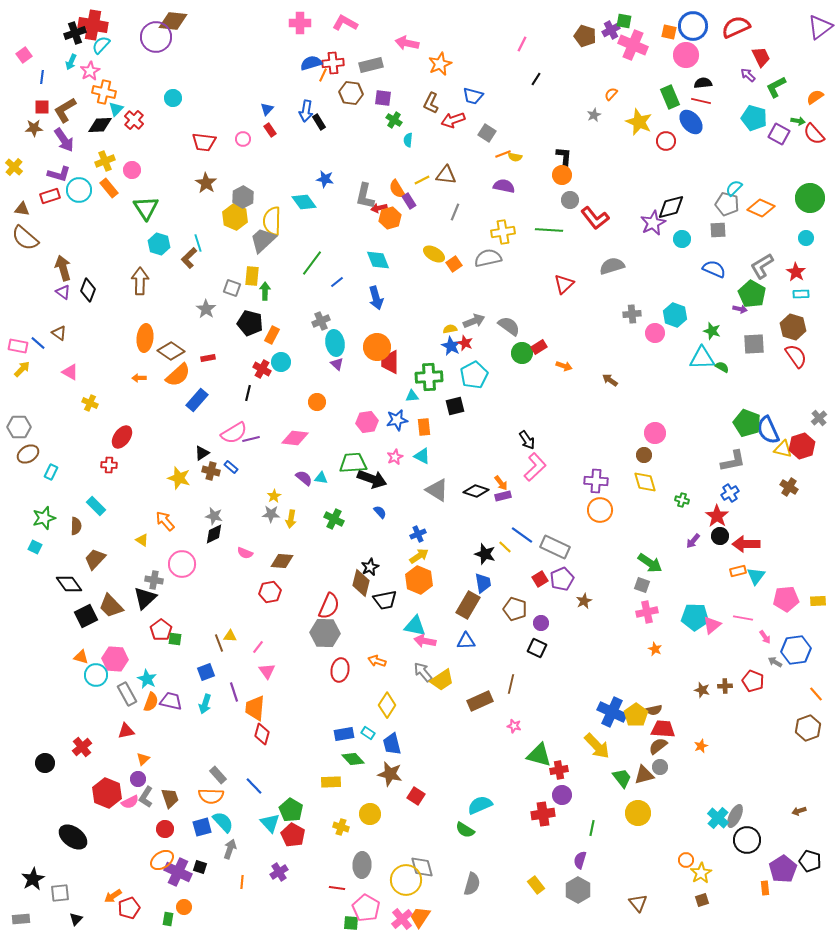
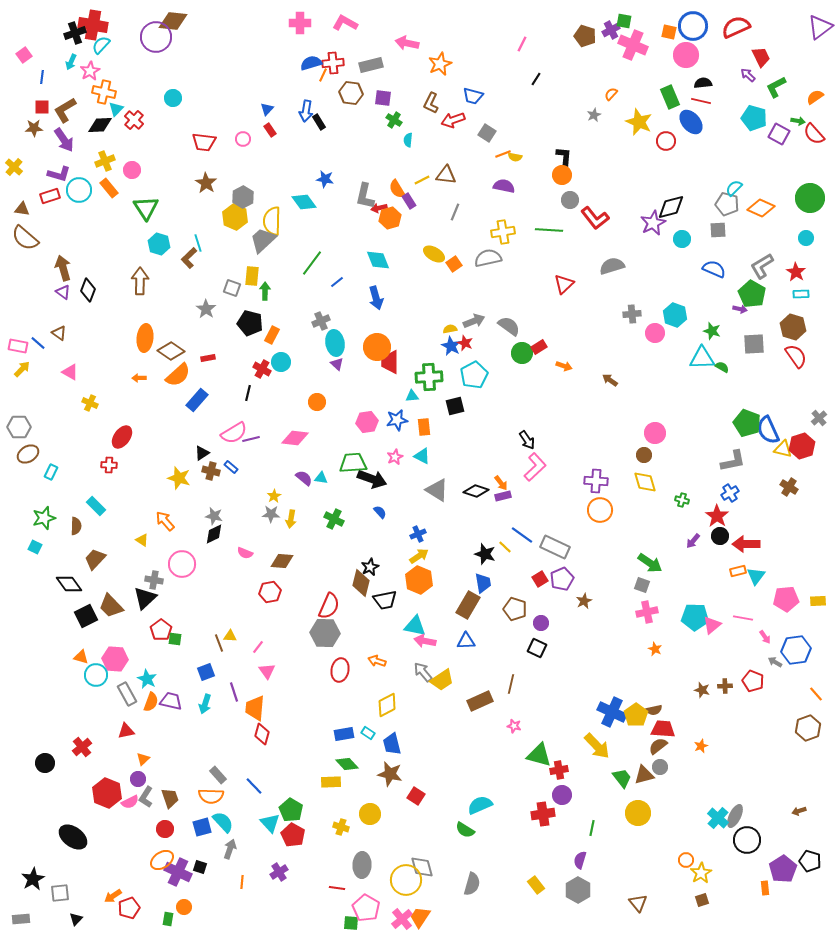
yellow diamond at (387, 705): rotated 30 degrees clockwise
green diamond at (353, 759): moved 6 px left, 5 px down
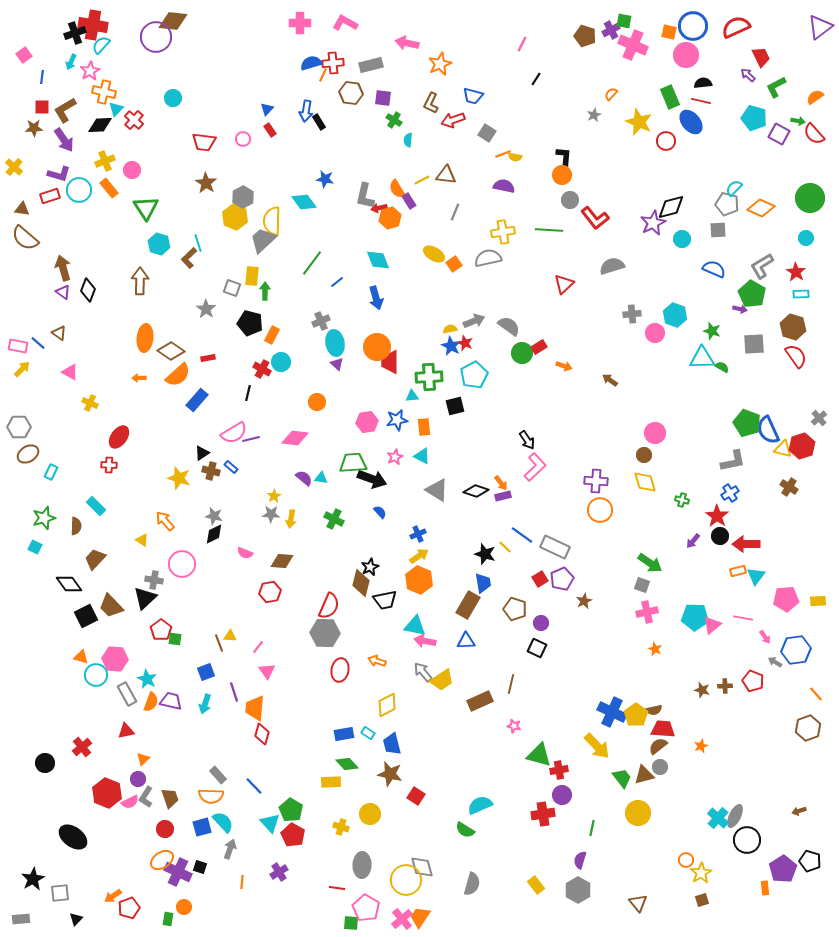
red ellipse at (122, 437): moved 3 px left
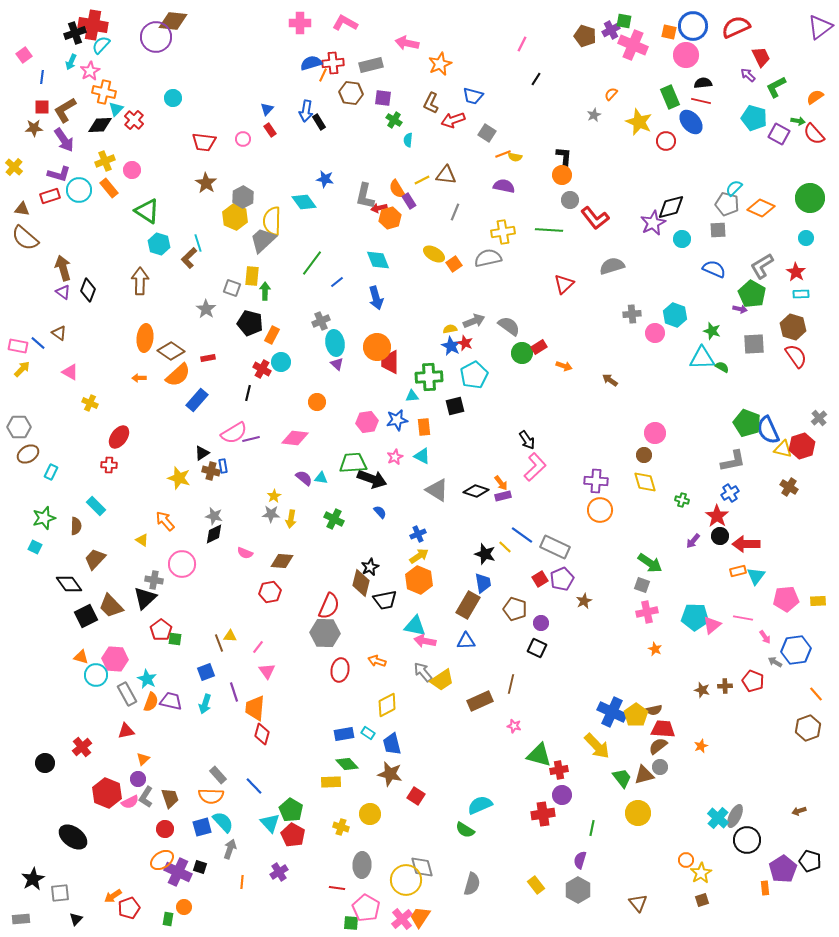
green triangle at (146, 208): moved 1 px right, 3 px down; rotated 24 degrees counterclockwise
blue rectangle at (231, 467): moved 8 px left, 1 px up; rotated 40 degrees clockwise
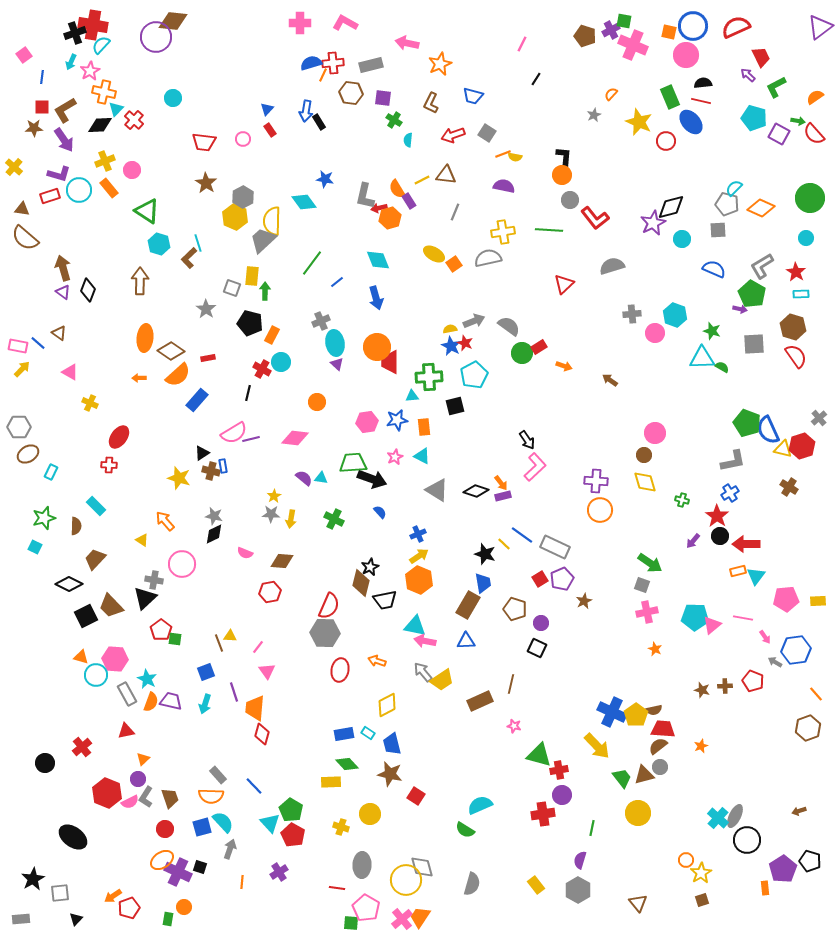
red arrow at (453, 120): moved 15 px down
yellow line at (505, 547): moved 1 px left, 3 px up
black diamond at (69, 584): rotated 28 degrees counterclockwise
